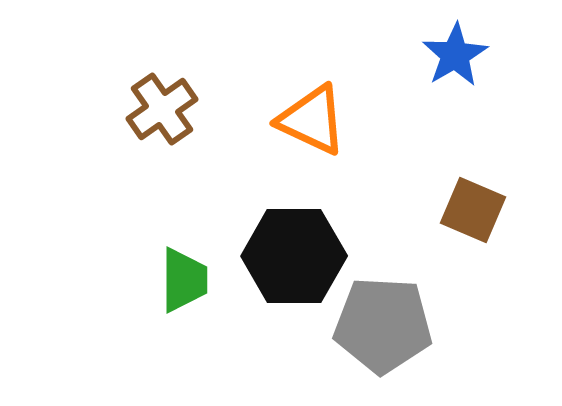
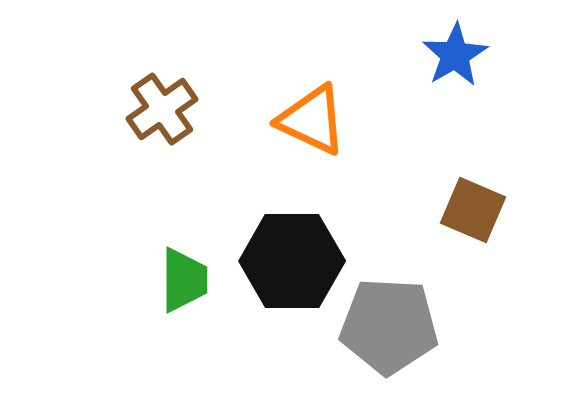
black hexagon: moved 2 px left, 5 px down
gray pentagon: moved 6 px right, 1 px down
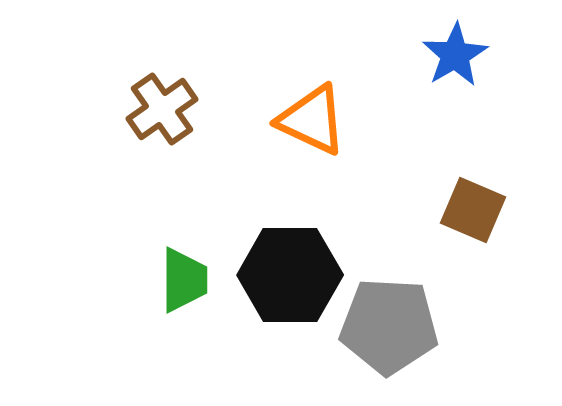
black hexagon: moved 2 px left, 14 px down
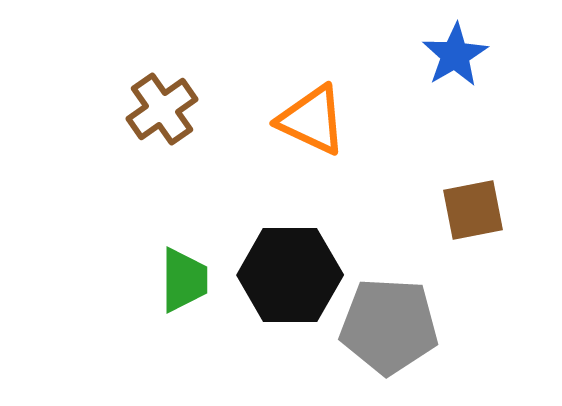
brown square: rotated 34 degrees counterclockwise
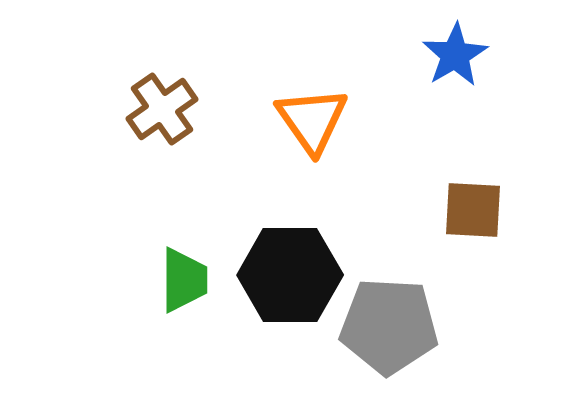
orange triangle: rotated 30 degrees clockwise
brown square: rotated 14 degrees clockwise
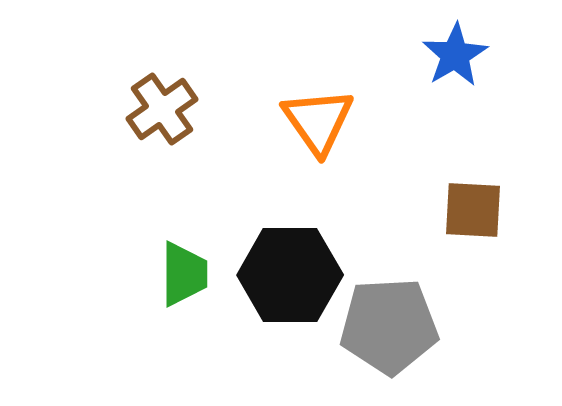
orange triangle: moved 6 px right, 1 px down
green trapezoid: moved 6 px up
gray pentagon: rotated 6 degrees counterclockwise
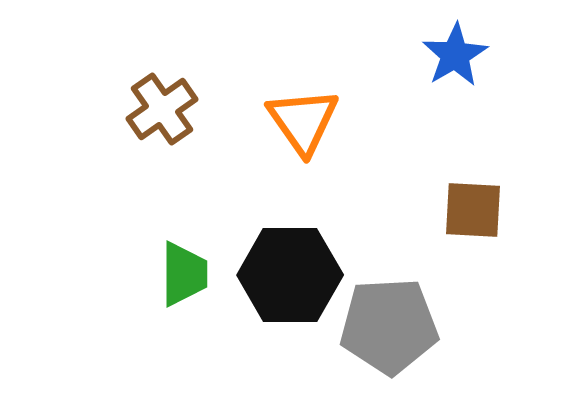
orange triangle: moved 15 px left
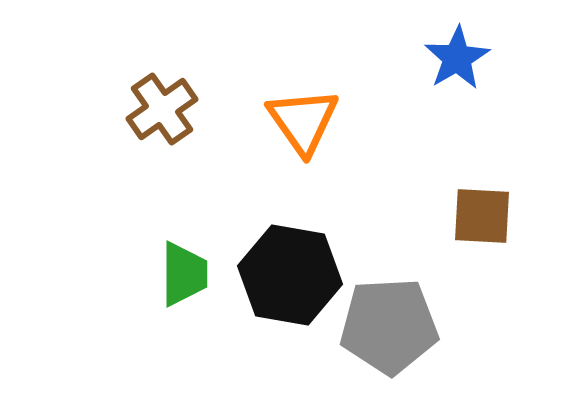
blue star: moved 2 px right, 3 px down
brown square: moved 9 px right, 6 px down
black hexagon: rotated 10 degrees clockwise
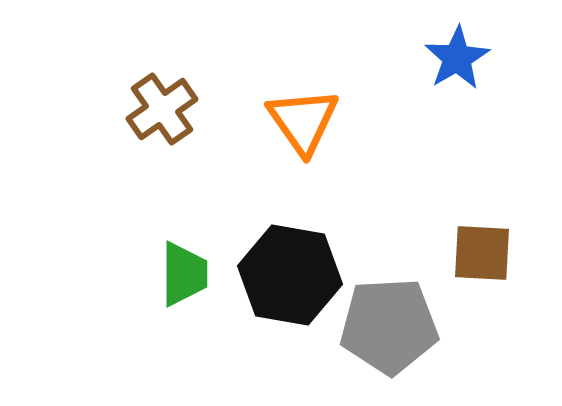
brown square: moved 37 px down
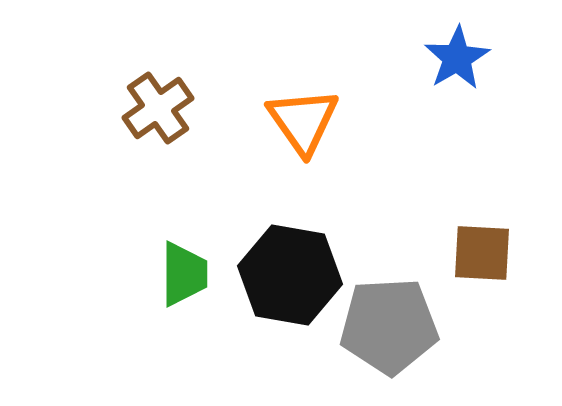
brown cross: moved 4 px left, 1 px up
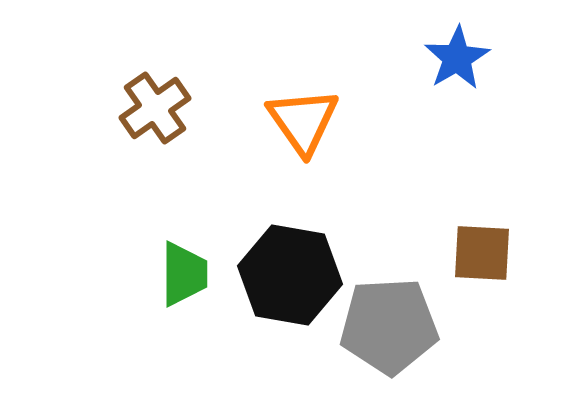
brown cross: moved 3 px left
